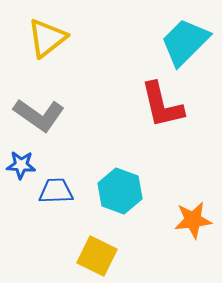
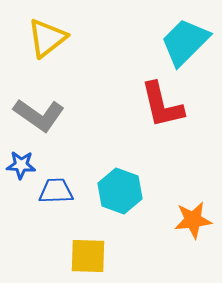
yellow square: moved 9 px left; rotated 24 degrees counterclockwise
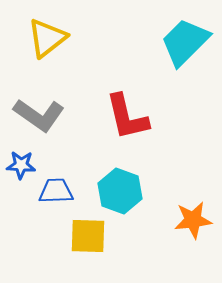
red L-shape: moved 35 px left, 12 px down
yellow square: moved 20 px up
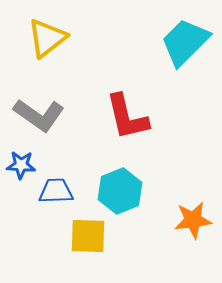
cyan hexagon: rotated 18 degrees clockwise
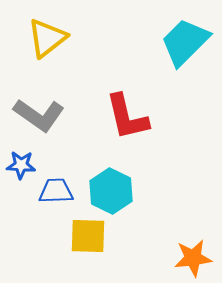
cyan hexagon: moved 9 px left; rotated 12 degrees counterclockwise
orange star: moved 38 px down
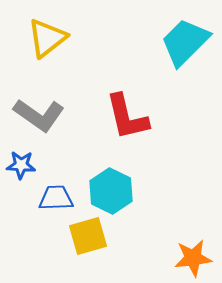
blue trapezoid: moved 7 px down
yellow square: rotated 18 degrees counterclockwise
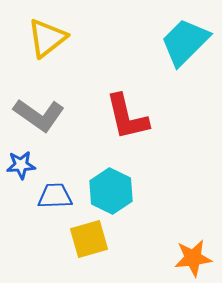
blue star: rotated 8 degrees counterclockwise
blue trapezoid: moved 1 px left, 2 px up
yellow square: moved 1 px right, 3 px down
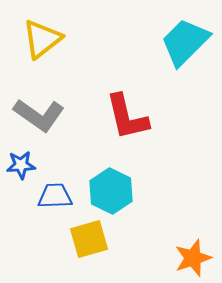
yellow triangle: moved 5 px left, 1 px down
orange star: rotated 12 degrees counterclockwise
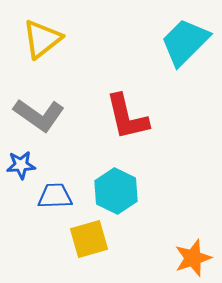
cyan hexagon: moved 5 px right
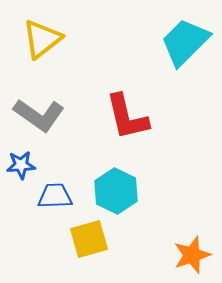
orange star: moved 1 px left, 3 px up
